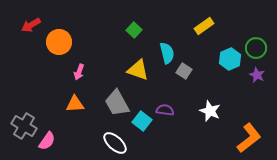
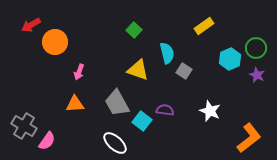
orange circle: moved 4 px left
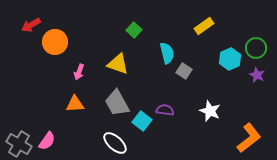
yellow triangle: moved 20 px left, 6 px up
gray cross: moved 5 px left, 18 px down
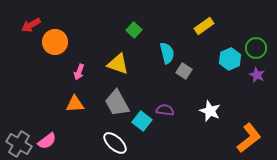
pink semicircle: rotated 18 degrees clockwise
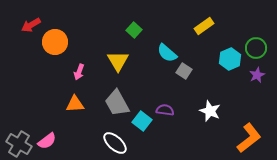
cyan semicircle: rotated 145 degrees clockwise
yellow triangle: moved 3 px up; rotated 40 degrees clockwise
purple star: rotated 21 degrees clockwise
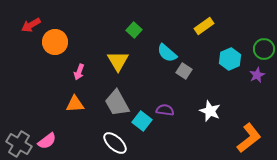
green circle: moved 8 px right, 1 px down
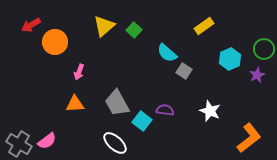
yellow triangle: moved 14 px left, 35 px up; rotated 20 degrees clockwise
